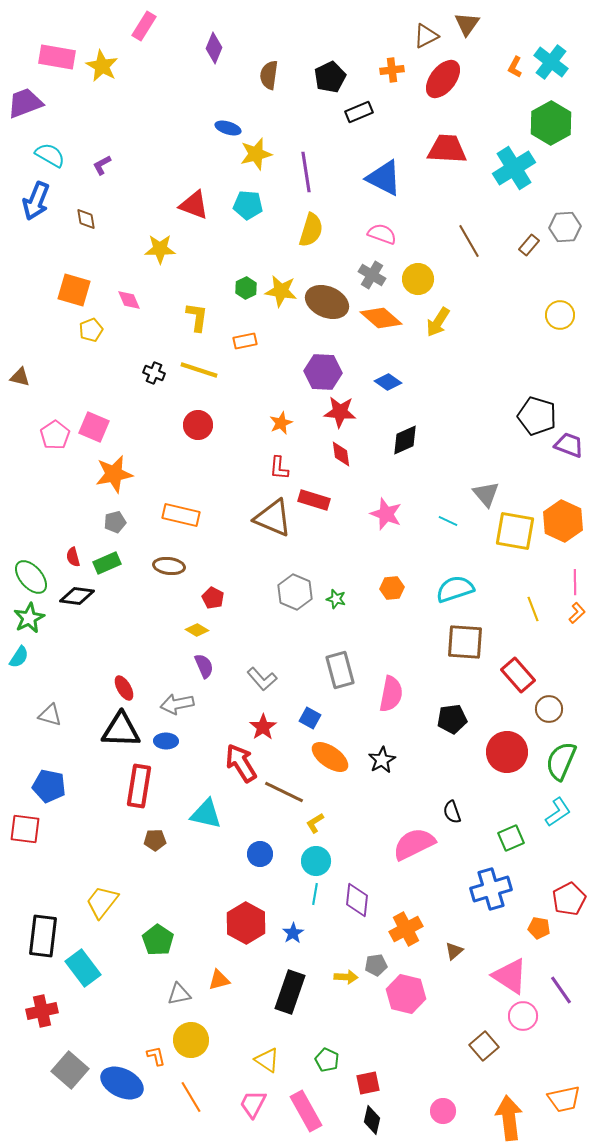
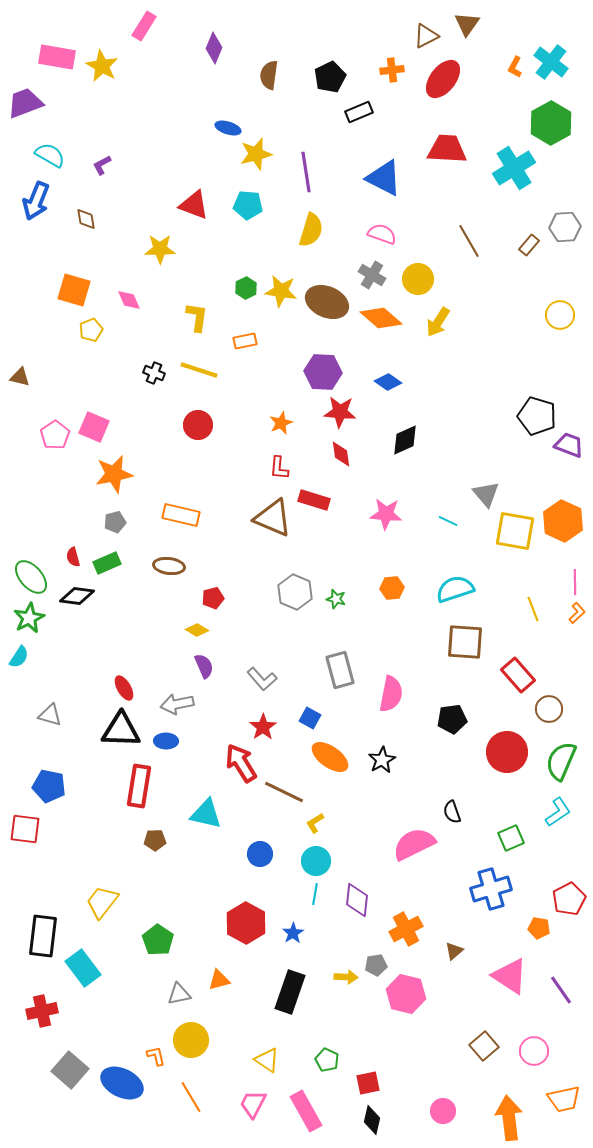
pink star at (386, 514): rotated 16 degrees counterclockwise
red pentagon at (213, 598): rotated 30 degrees clockwise
pink circle at (523, 1016): moved 11 px right, 35 px down
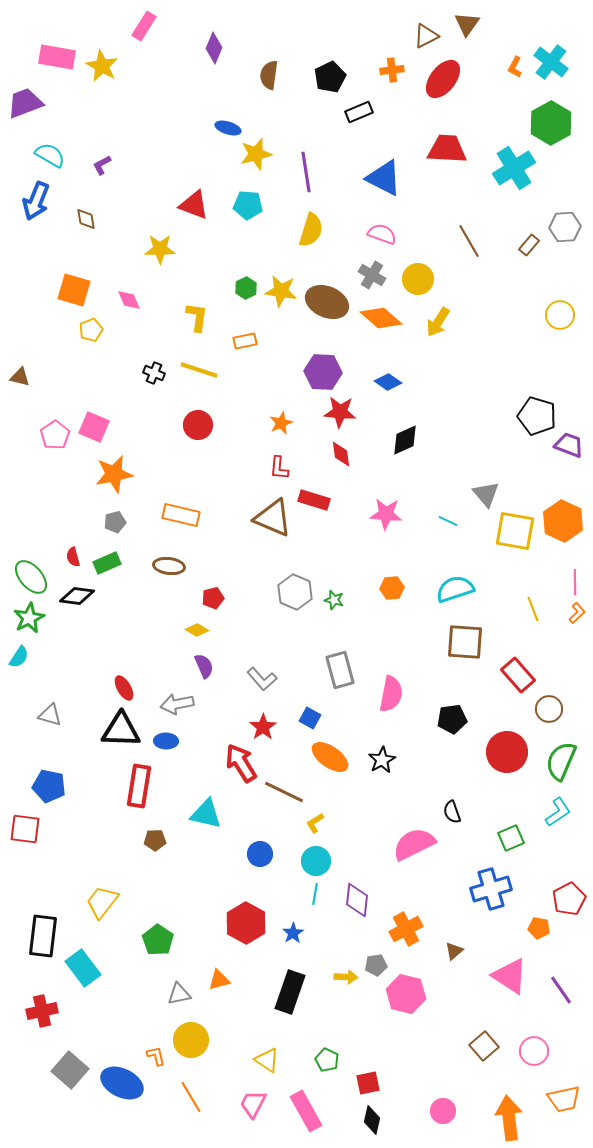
green star at (336, 599): moved 2 px left, 1 px down
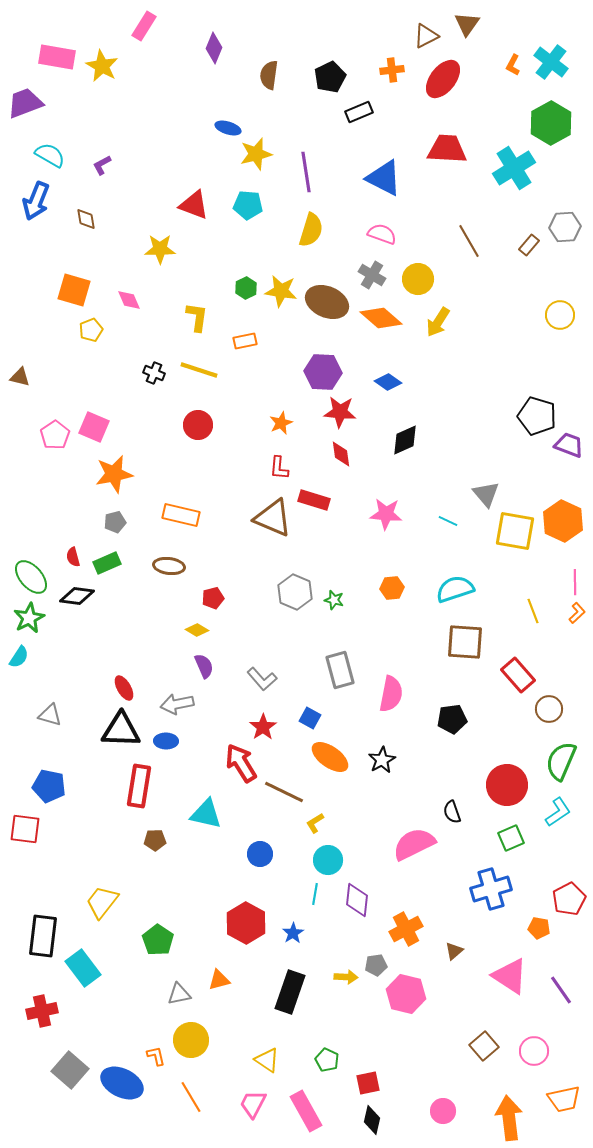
orange L-shape at (515, 67): moved 2 px left, 2 px up
yellow line at (533, 609): moved 2 px down
red circle at (507, 752): moved 33 px down
cyan circle at (316, 861): moved 12 px right, 1 px up
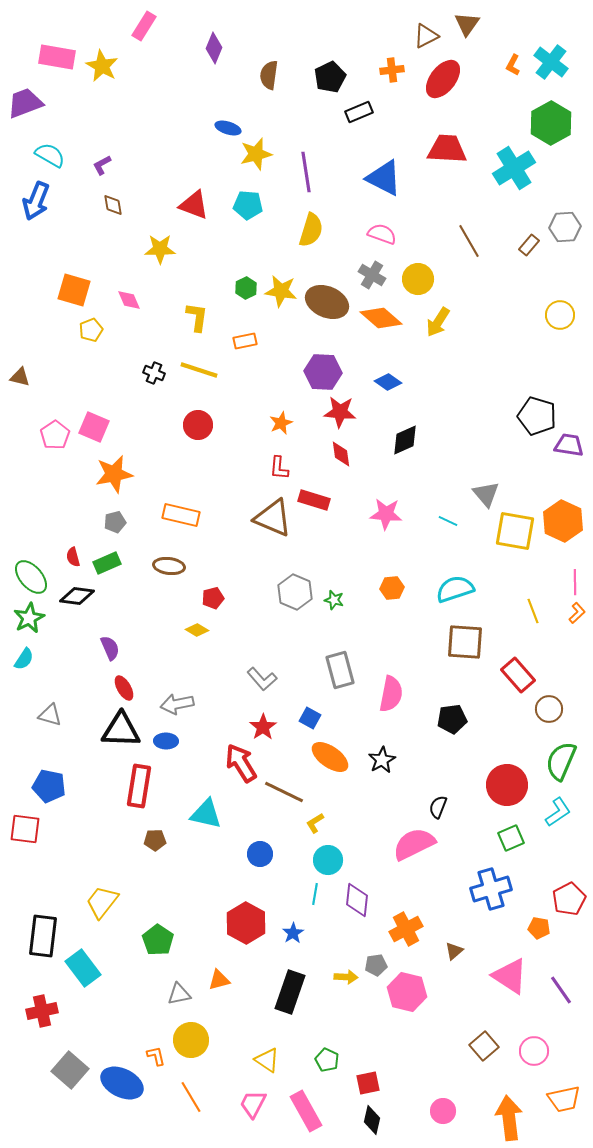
brown diamond at (86, 219): moved 27 px right, 14 px up
purple trapezoid at (569, 445): rotated 12 degrees counterclockwise
cyan semicircle at (19, 657): moved 5 px right, 2 px down
purple semicircle at (204, 666): moved 94 px left, 18 px up
black semicircle at (452, 812): moved 14 px left, 5 px up; rotated 40 degrees clockwise
pink hexagon at (406, 994): moved 1 px right, 2 px up
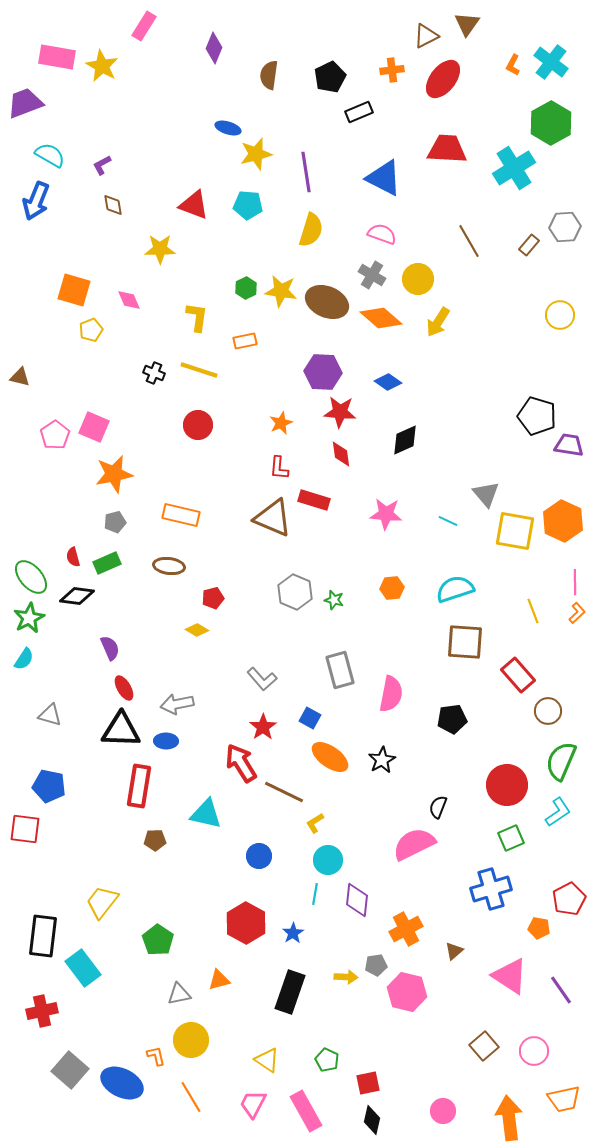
brown circle at (549, 709): moved 1 px left, 2 px down
blue circle at (260, 854): moved 1 px left, 2 px down
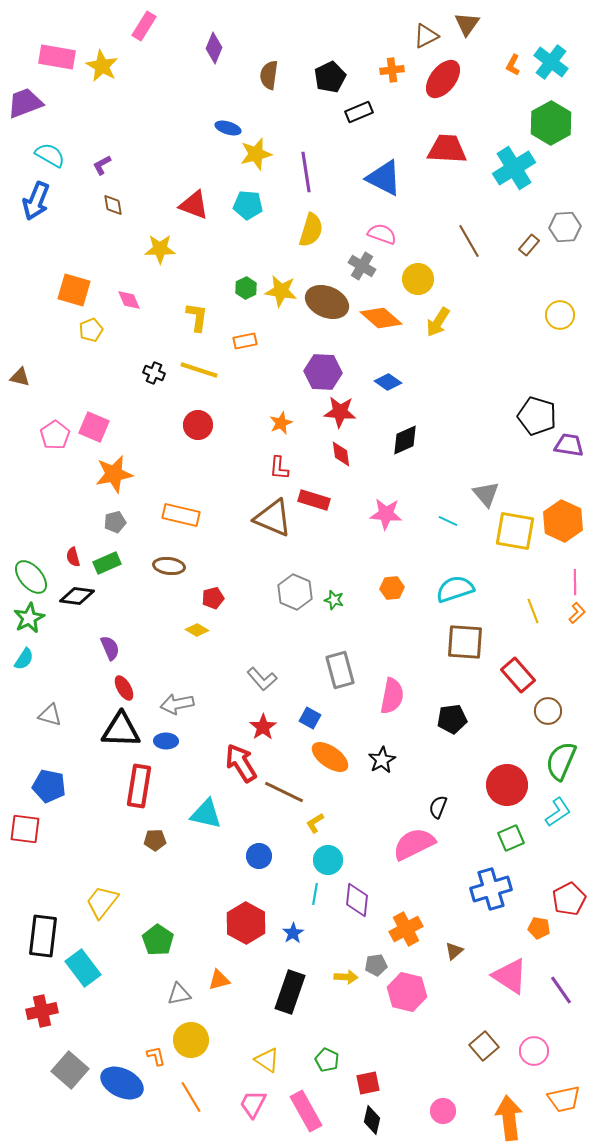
gray cross at (372, 275): moved 10 px left, 9 px up
pink semicircle at (391, 694): moved 1 px right, 2 px down
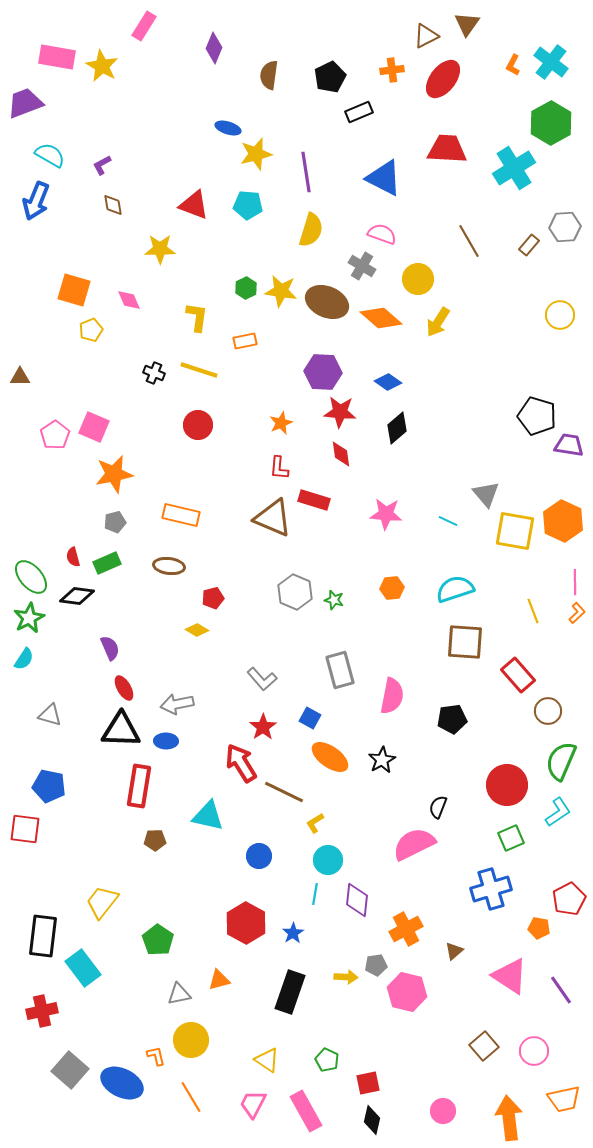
brown triangle at (20, 377): rotated 15 degrees counterclockwise
black diamond at (405, 440): moved 8 px left, 12 px up; rotated 16 degrees counterclockwise
cyan triangle at (206, 814): moved 2 px right, 2 px down
